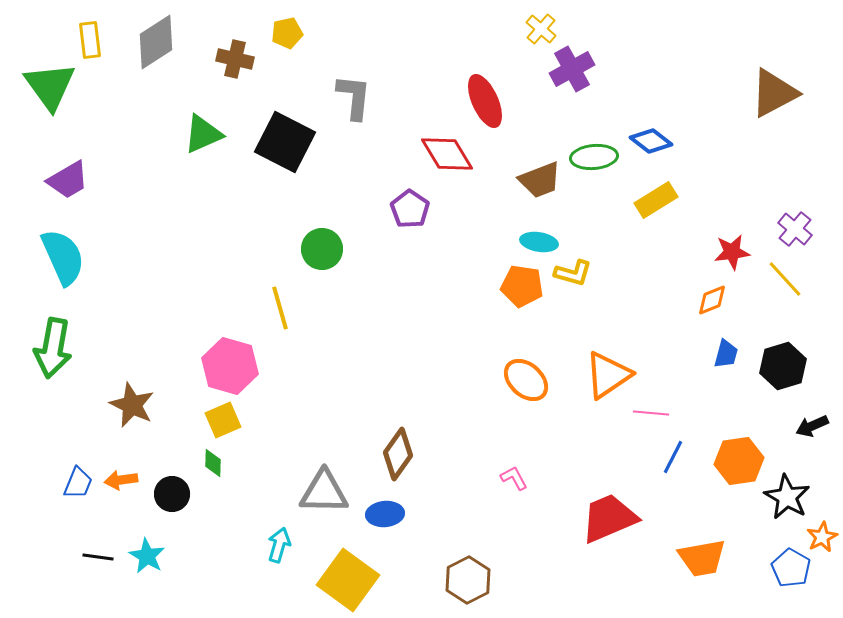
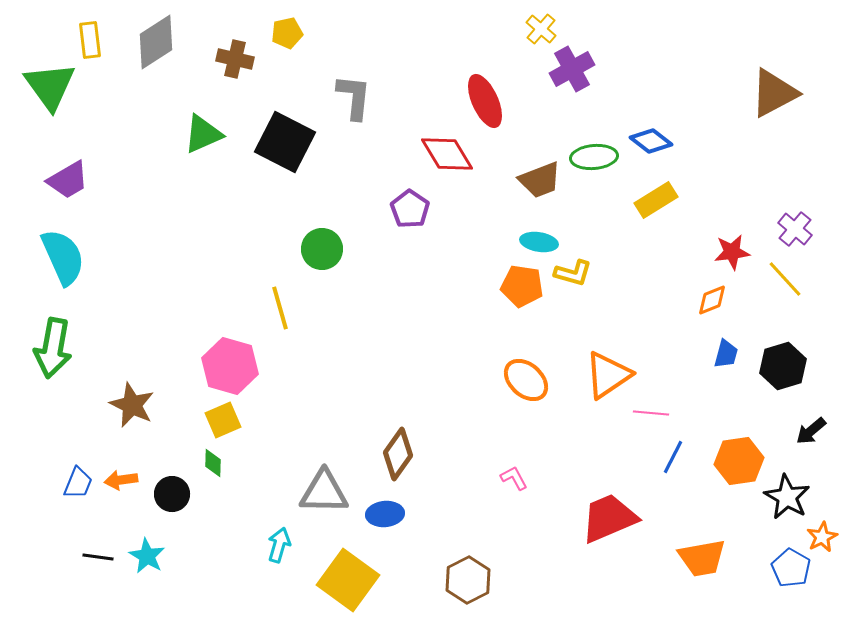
black arrow at (812, 426): moved 1 px left, 5 px down; rotated 16 degrees counterclockwise
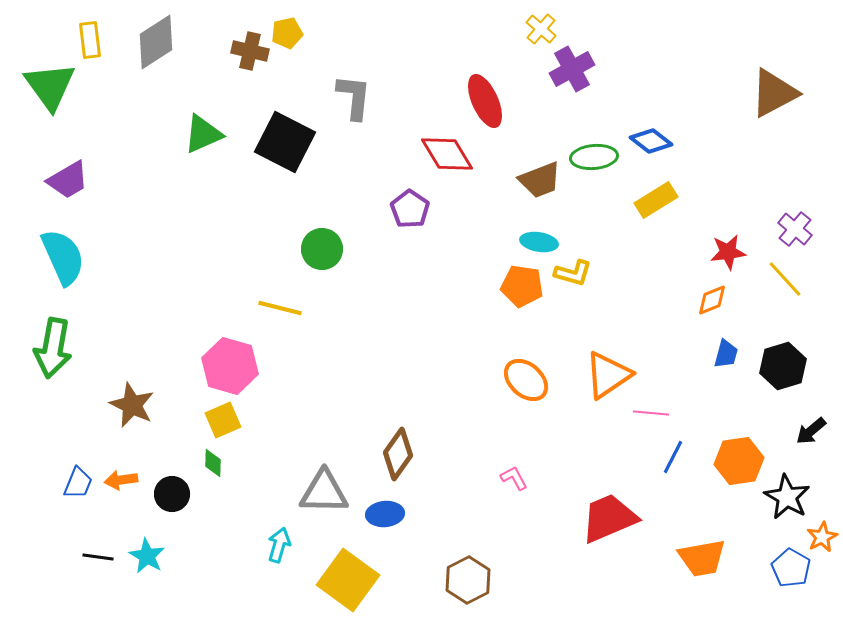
brown cross at (235, 59): moved 15 px right, 8 px up
red star at (732, 252): moved 4 px left
yellow line at (280, 308): rotated 60 degrees counterclockwise
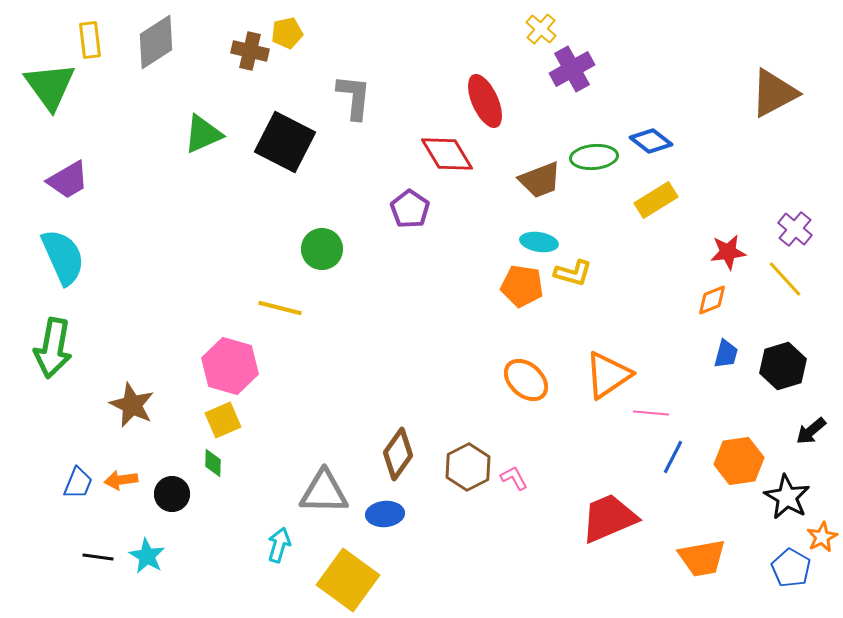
brown hexagon at (468, 580): moved 113 px up
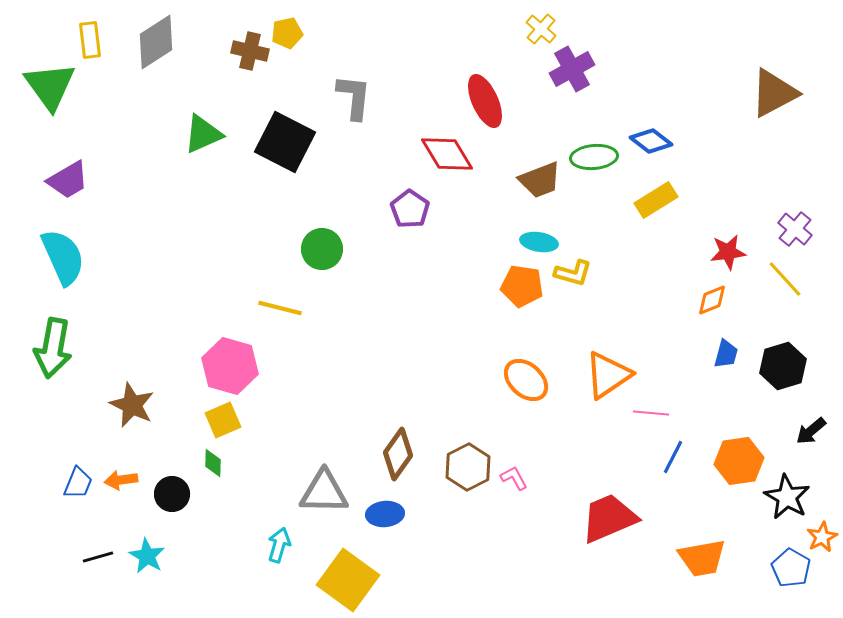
black line at (98, 557): rotated 24 degrees counterclockwise
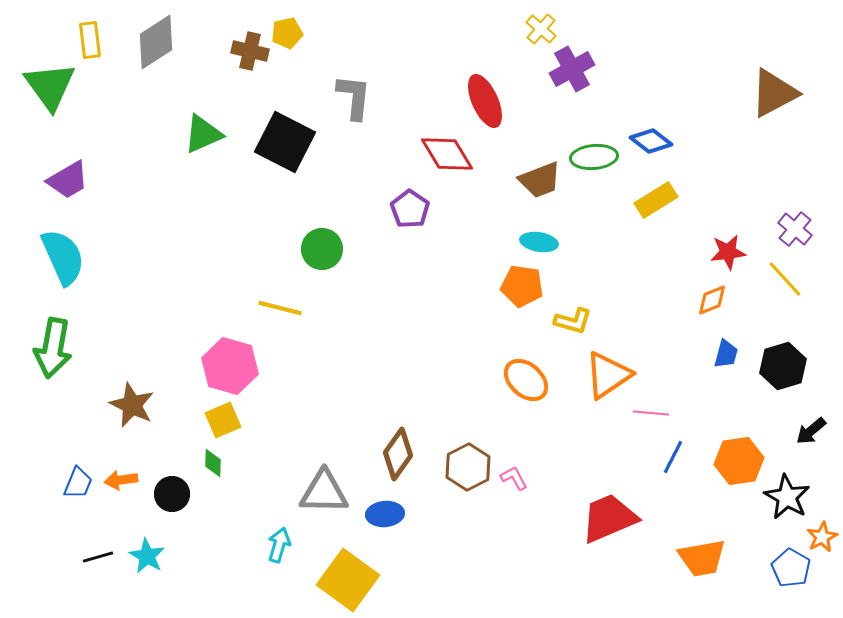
yellow L-shape at (573, 273): moved 48 px down
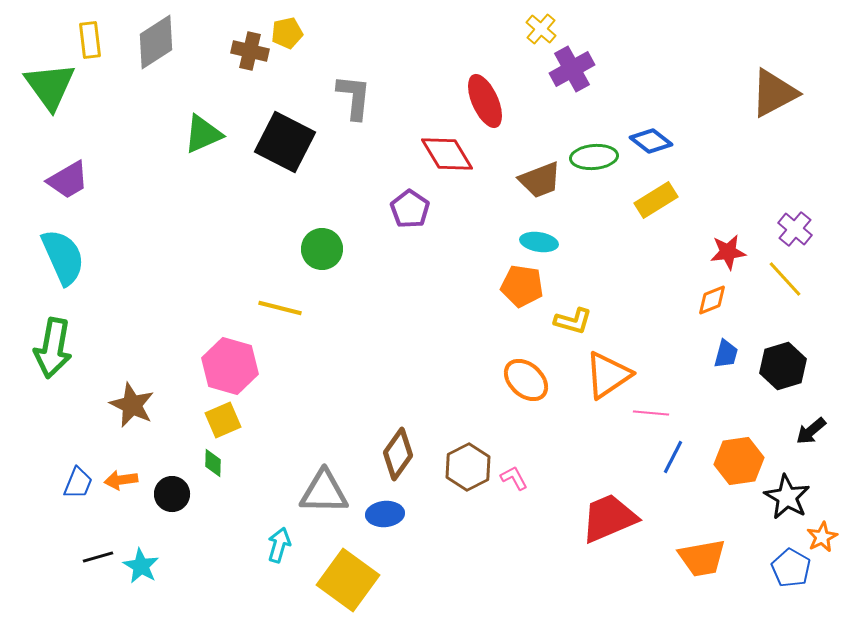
cyan star at (147, 556): moved 6 px left, 10 px down
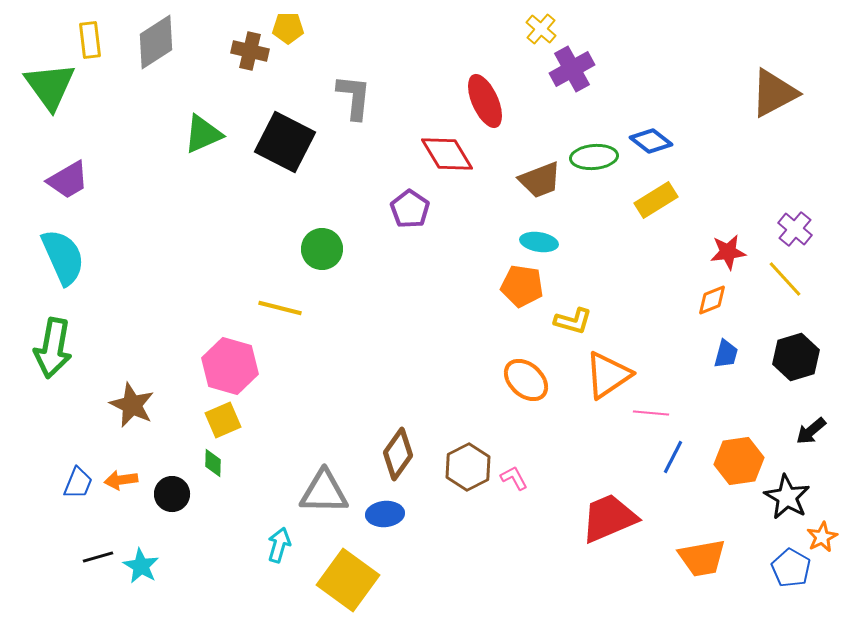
yellow pentagon at (287, 33): moved 1 px right, 5 px up; rotated 12 degrees clockwise
black hexagon at (783, 366): moved 13 px right, 9 px up
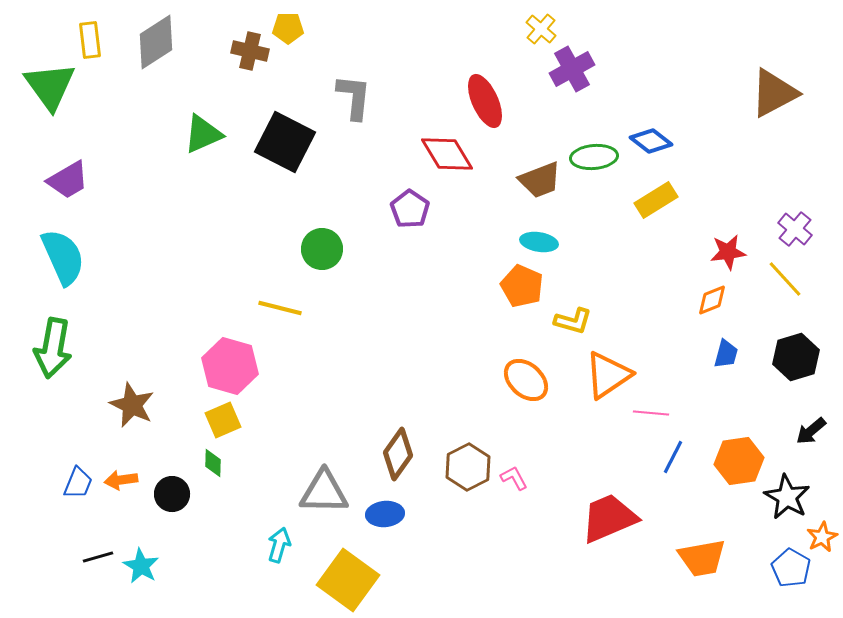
orange pentagon at (522, 286): rotated 15 degrees clockwise
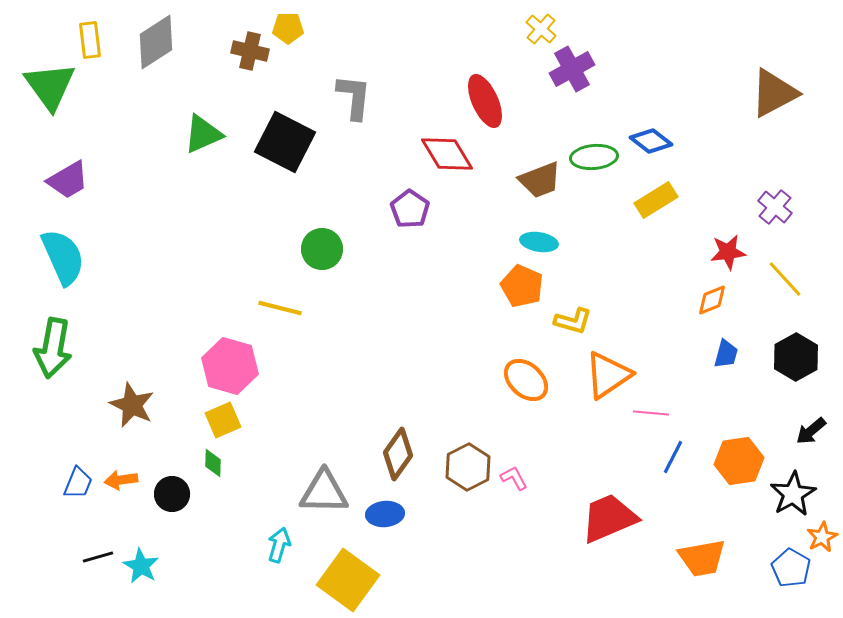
purple cross at (795, 229): moved 20 px left, 22 px up
black hexagon at (796, 357): rotated 12 degrees counterclockwise
black star at (787, 497): moved 6 px right, 3 px up; rotated 12 degrees clockwise
